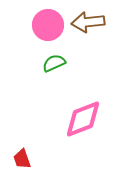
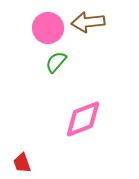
pink circle: moved 3 px down
green semicircle: moved 2 px right, 1 px up; rotated 25 degrees counterclockwise
red trapezoid: moved 4 px down
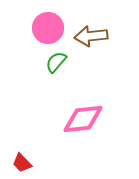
brown arrow: moved 3 px right, 14 px down
pink diamond: rotated 15 degrees clockwise
red trapezoid: rotated 25 degrees counterclockwise
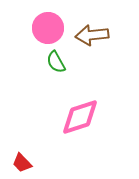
brown arrow: moved 1 px right, 1 px up
green semicircle: rotated 70 degrees counterclockwise
pink diamond: moved 3 px left, 2 px up; rotated 12 degrees counterclockwise
